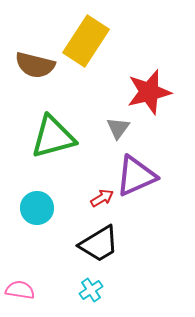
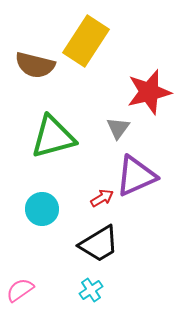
cyan circle: moved 5 px right, 1 px down
pink semicircle: rotated 44 degrees counterclockwise
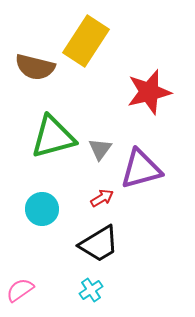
brown semicircle: moved 2 px down
gray triangle: moved 18 px left, 21 px down
purple triangle: moved 5 px right, 7 px up; rotated 9 degrees clockwise
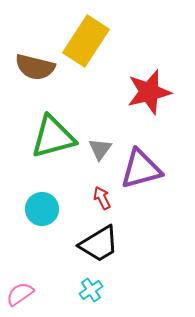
red arrow: rotated 85 degrees counterclockwise
pink semicircle: moved 4 px down
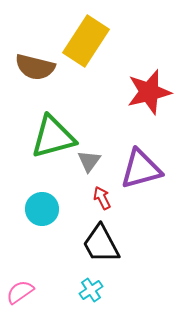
gray triangle: moved 11 px left, 12 px down
black trapezoid: moved 2 px right; rotated 93 degrees clockwise
pink semicircle: moved 2 px up
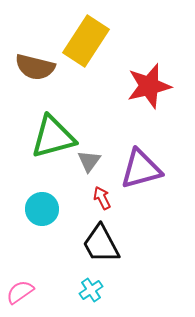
red star: moved 6 px up
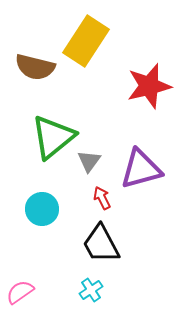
green triangle: rotated 24 degrees counterclockwise
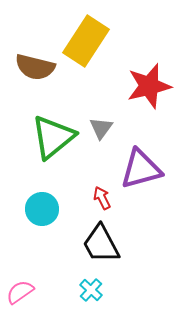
gray triangle: moved 12 px right, 33 px up
cyan cross: rotated 15 degrees counterclockwise
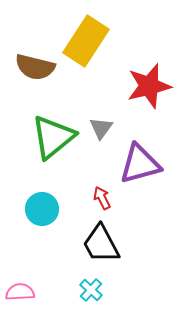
purple triangle: moved 1 px left, 5 px up
pink semicircle: rotated 32 degrees clockwise
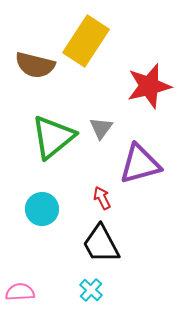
brown semicircle: moved 2 px up
